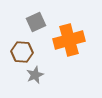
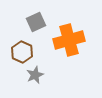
brown hexagon: rotated 20 degrees clockwise
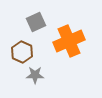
orange cross: moved 1 px down; rotated 8 degrees counterclockwise
gray star: rotated 24 degrees clockwise
